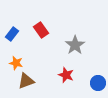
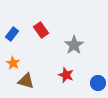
gray star: moved 1 px left
orange star: moved 3 px left; rotated 16 degrees clockwise
brown triangle: rotated 36 degrees clockwise
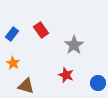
brown triangle: moved 5 px down
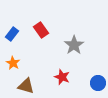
red star: moved 4 px left, 2 px down
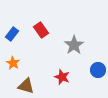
blue circle: moved 13 px up
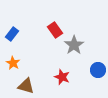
red rectangle: moved 14 px right
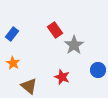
brown triangle: moved 3 px right; rotated 24 degrees clockwise
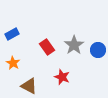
red rectangle: moved 8 px left, 17 px down
blue rectangle: rotated 24 degrees clockwise
blue circle: moved 20 px up
brown triangle: rotated 12 degrees counterclockwise
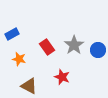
orange star: moved 6 px right, 4 px up; rotated 16 degrees counterclockwise
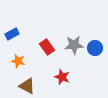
gray star: rotated 30 degrees clockwise
blue circle: moved 3 px left, 2 px up
orange star: moved 1 px left, 2 px down
brown triangle: moved 2 px left
